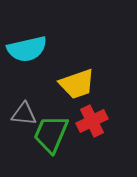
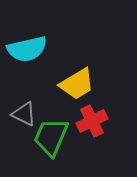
yellow trapezoid: rotated 12 degrees counterclockwise
gray triangle: rotated 20 degrees clockwise
green trapezoid: moved 3 px down
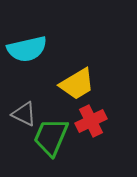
red cross: moved 1 px left
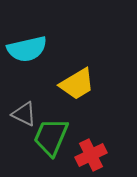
red cross: moved 34 px down
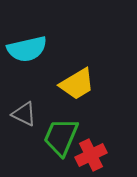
green trapezoid: moved 10 px right
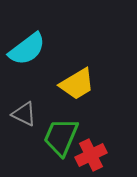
cyan semicircle: rotated 24 degrees counterclockwise
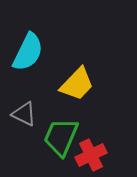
cyan semicircle: moved 1 px right, 3 px down; rotated 27 degrees counterclockwise
yellow trapezoid: rotated 15 degrees counterclockwise
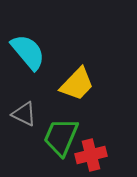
cyan semicircle: rotated 66 degrees counterclockwise
red cross: rotated 12 degrees clockwise
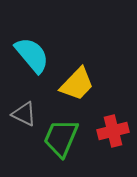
cyan semicircle: moved 4 px right, 3 px down
green trapezoid: moved 1 px down
red cross: moved 22 px right, 24 px up
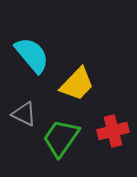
green trapezoid: rotated 12 degrees clockwise
